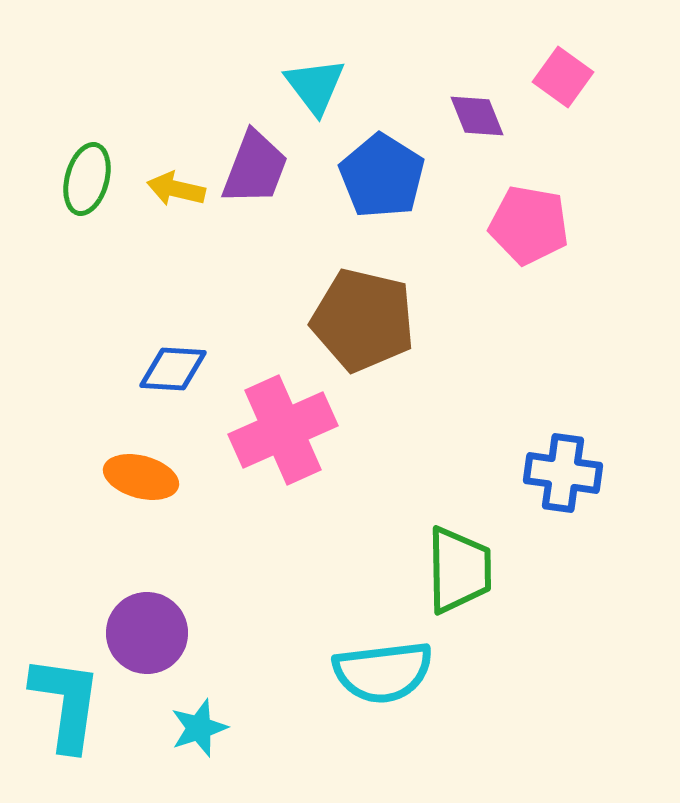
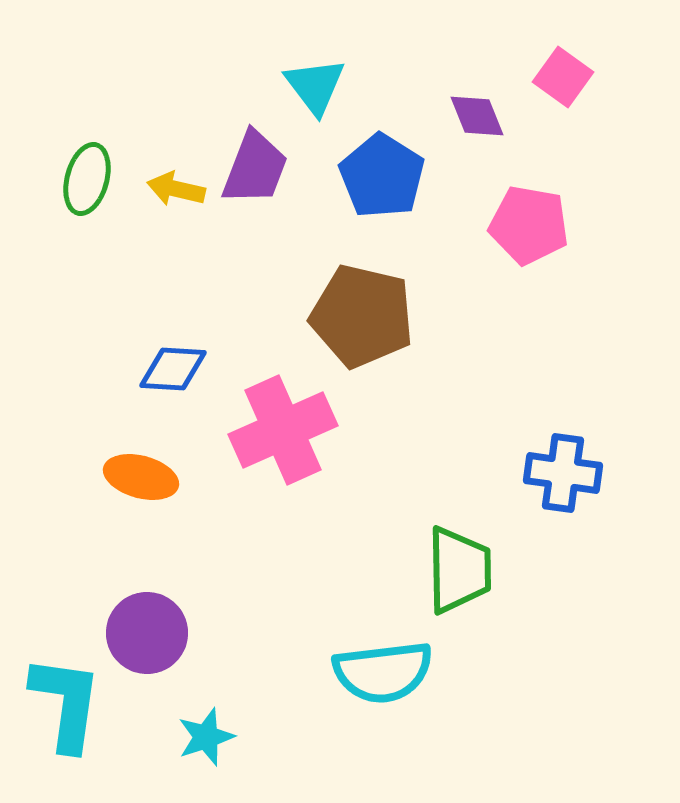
brown pentagon: moved 1 px left, 4 px up
cyan star: moved 7 px right, 9 px down
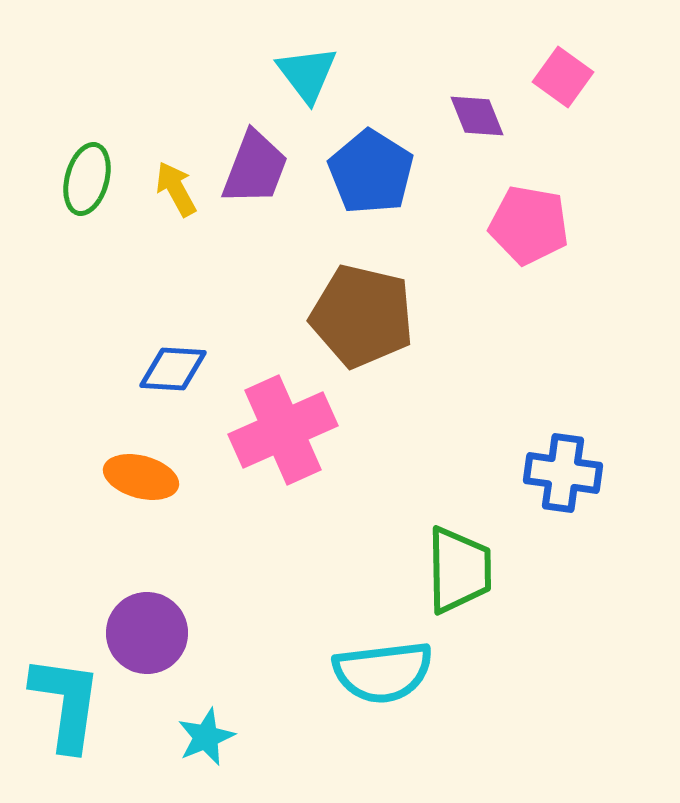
cyan triangle: moved 8 px left, 12 px up
blue pentagon: moved 11 px left, 4 px up
yellow arrow: rotated 48 degrees clockwise
cyan star: rotated 4 degrees counterclockwise
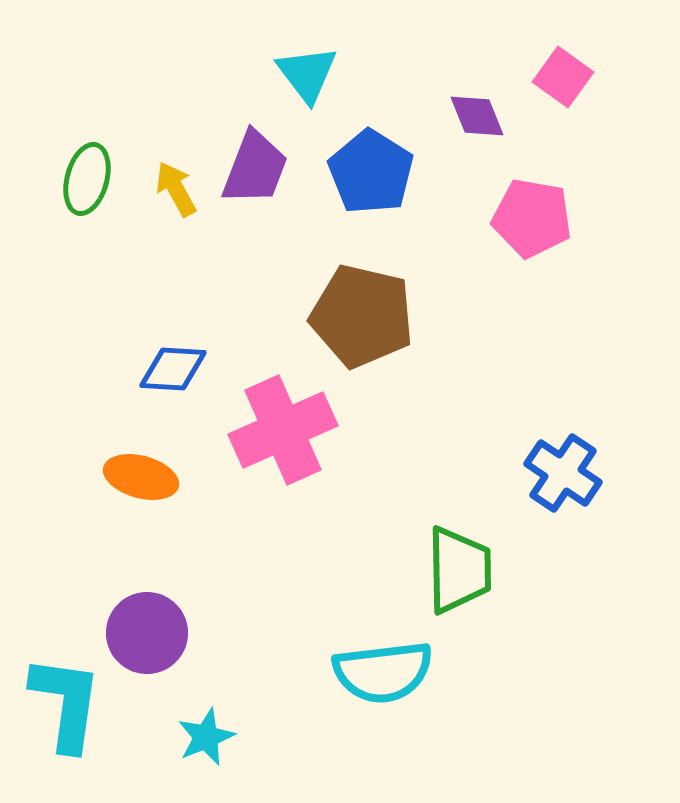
pink pentagon: moved 3 px right, 7 px up
blue cross: rotated 26 degrees clockwise
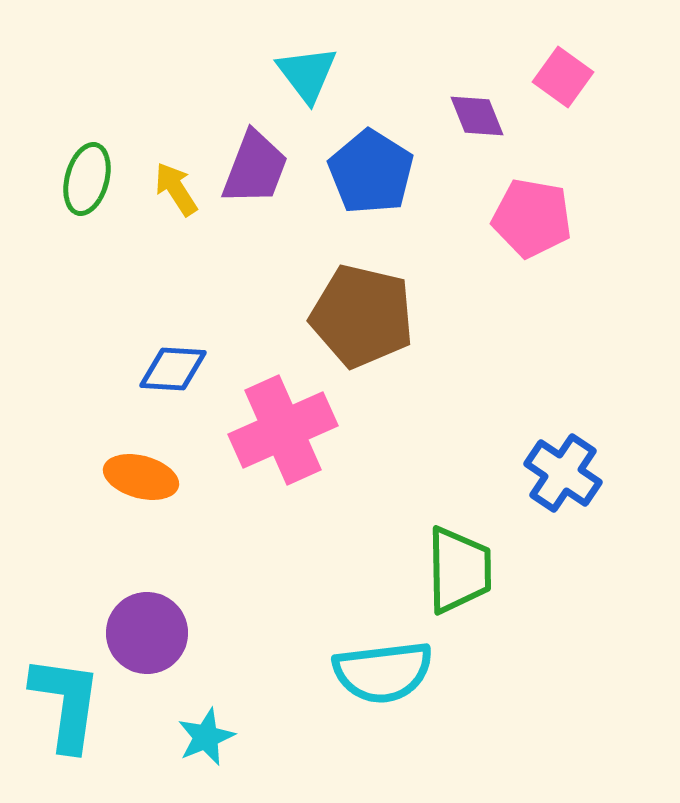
yellow arrow: rotated 4 degrees counterclockwise
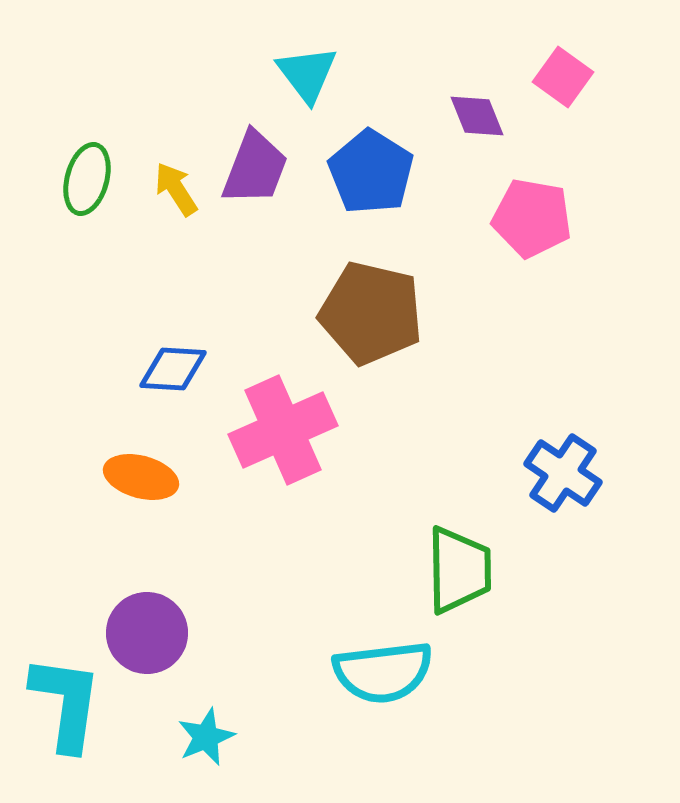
brown pentagon: moved 9 px right, 3 px up
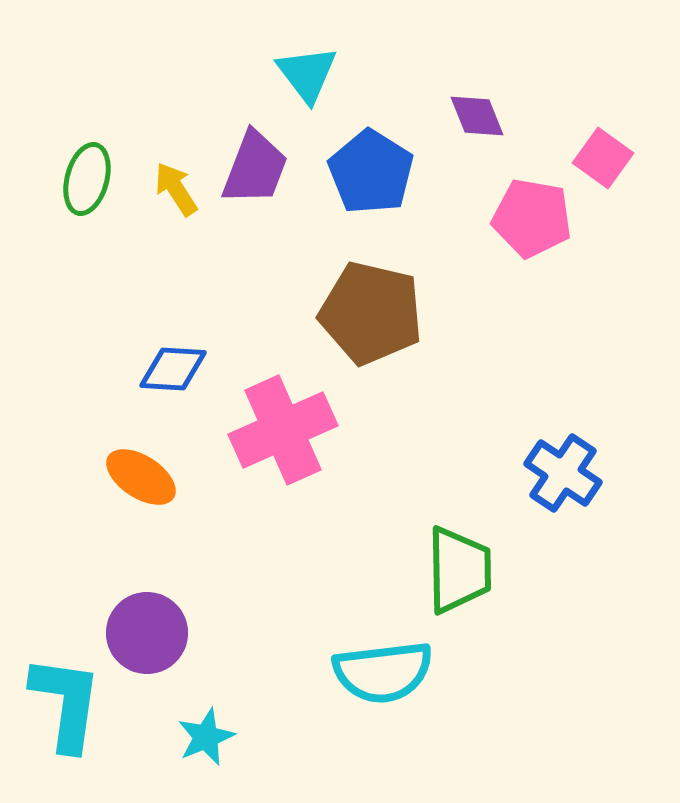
pink square: moved 40 px right, 81 px down
orange ellipse: rotated 18 degrees clockwise
